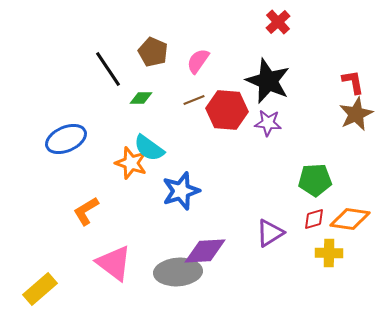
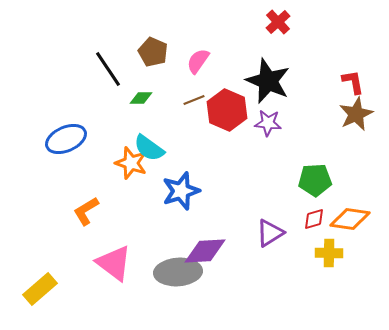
red hexagon: rotated 18 degrees clockwise
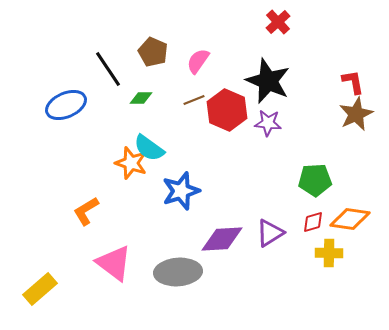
blue ellipse: moved 34 px up
red diamond: moved 1 px left, 3 px down
purple diamond: moved 17 px right, 12 px up
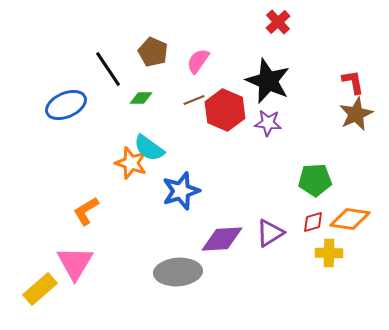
red hexagon: moved 2 px left
pink triangle: moved 39 px left; rotated 24 degrees clockwise
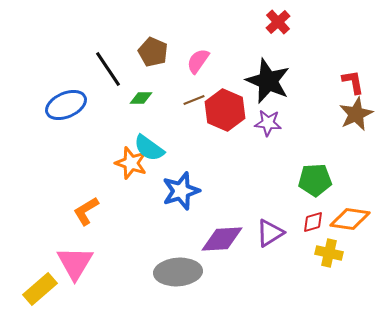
yellow cross: rotated 12 degrees clockwise
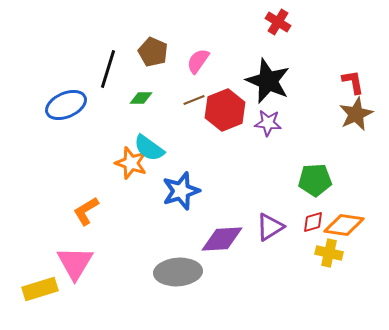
red cross: rotated 15 degrees counterclockwise
black line: rotated 51 degrees clockwise
red hexagon: rotated 15 degrees clockwise
orange diamond: moved 6 px left, 6 px down
purple triangle: moved 6 px up
yellow rectangle: rotated 24 degrees clockwise
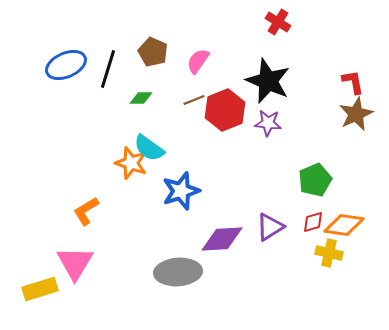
blue ellipse: moved 40 px up
green pentagon: rotated 20 degrees counterclockwise
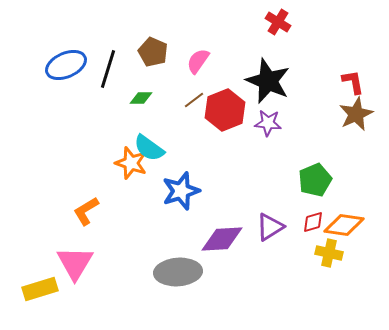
brown line: rotated 15 degrees counterclockwise
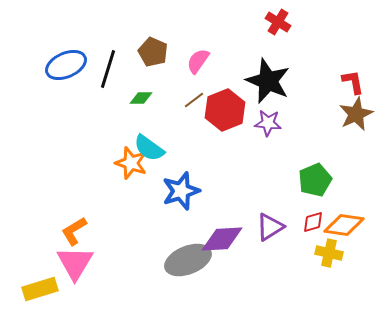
orange L-shape: moved 12 px left, 20 px down
gray ellipse: moved 10 px right, 12 px up; rotated 18 degrees counterclockwise
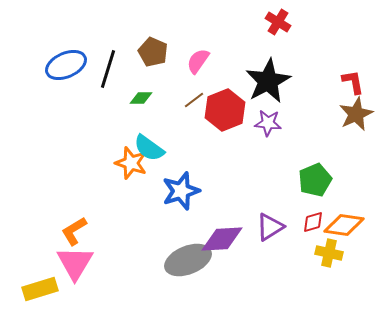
black star: rotated 21 degrees clockwise
